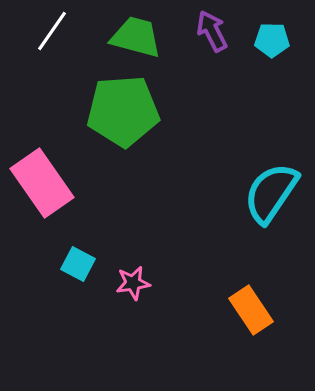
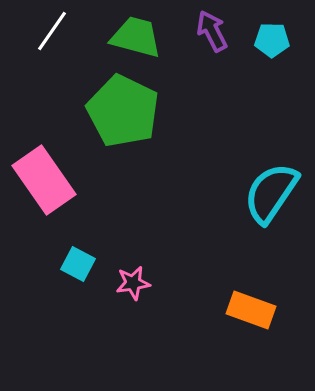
green pentagon: rotated 30 degrees clockwise
pink rectangle: moved 2 px right, 3 px up
orange rectangle: rotated 36 degrees counterclockwise
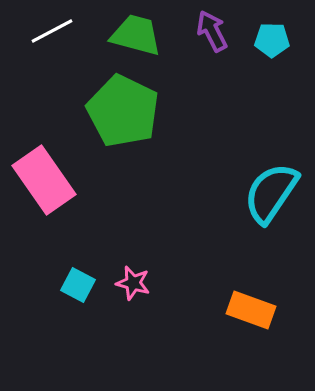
white line: rotated 27 degrees clockwise
green trapezoid: moved 2 px up
cyan square: moved 21 px down
pink star: rotated 24 degrees clockwise
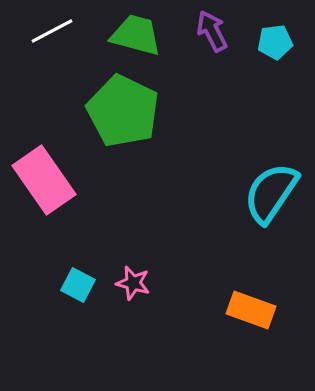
cyan pentagon: moved 3 px right, 2 px down; rotated 8 degrees counterclockwise
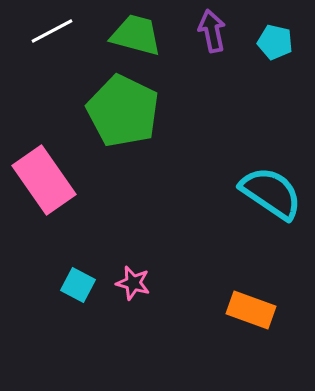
purple arrow: rotated 15 degrees clockwise
cyan pentagon: rotated 20 degrees clockwise
cyan semicircle: rotated 90 degrees clockwise
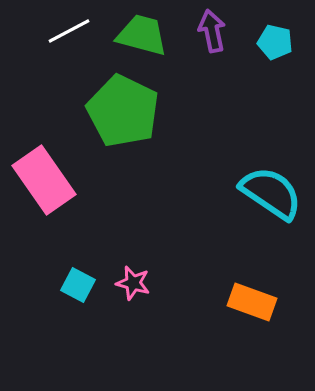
white line: moved 17 px right
green trapezoid: moved 6 px right
orange rectangle: moved 1 px right, 8 px up
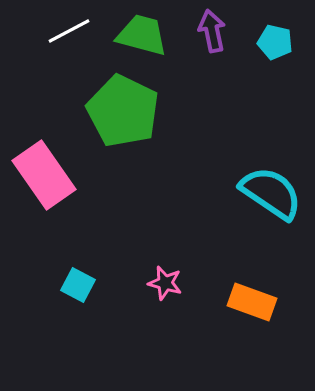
pink rectangle: moved 5 px up
pink star: moved 32 px right
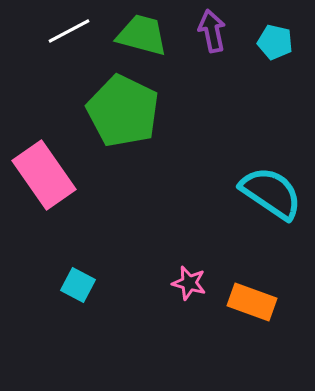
pink star: moved 24 px right
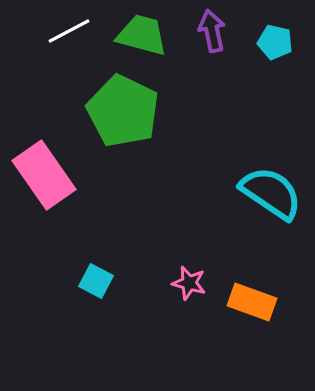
cyan square: moved 18 px right, 4 px up
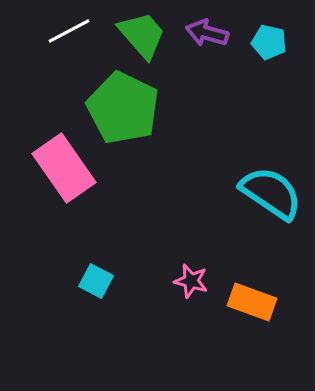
purple arrow: moved 5 px left, 2 px down; rotated 63 degrees counterclockwise
green trapezoid: rotated 34 degrees clockwise
cyan pentagon: moved 6 px left
green pentagon: moved 3 px up
pink rectangle: moved 20 px right, 7 px up
pink star: moved 2 px right, 2 px up
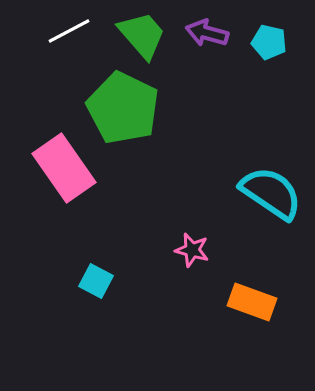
pink star: moved 1 px right, 31 px up
